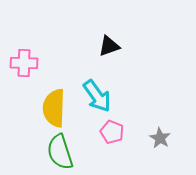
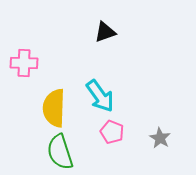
black triangle: moved 4 px left, 14 px up
cyan arrow: moved 3 px right
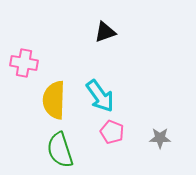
pink cross: rotated 8 degrees clockwise
yellow semicircle: moved 8 px up
gray star: rotated 30 degrees counterclockwise
green semicircle: moved 2 px up
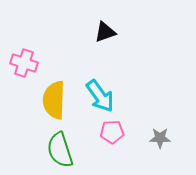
pink cross: rotated 8 degrees clockwise
pink pentagon: rotated 25 degrees counterclockwise
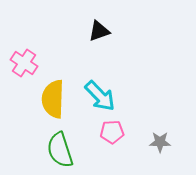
black triangle: moved 6 px left, 1 px up
pink cross: rotated 16 degrees clockwise
cyan arrow: rotated 8 degrees counterclockwise
yellow semicircle: moved 1 px left, 1 px up
gray star: moved 4 px down
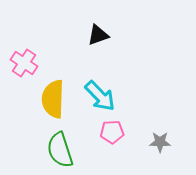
black triangle: moved 1 px left, 4 px down
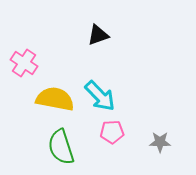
yellow semicircle: moved 2 px right; rotated 99 degrees clockwise
green semicircle: moved 1 px right, 3 px up
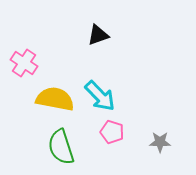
pink pentagon: rotated 20 degrees clockwise
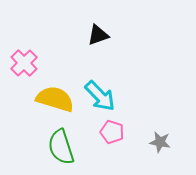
pink cross: rotated 12 degrees clockwise
yellow semicircle: rotated 6 degrees clockwise
gray star: rotated 10 degrees clockwise
